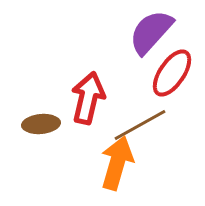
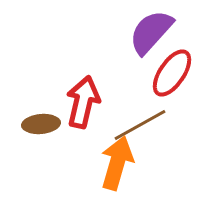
red arrow: moved 5 px left, 4 px down
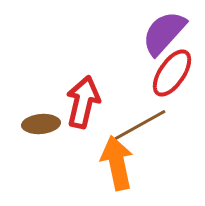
purple semicircle: moved 13 px right, 1 px down
orange arrow: rotated 28 degrees counterclockwise
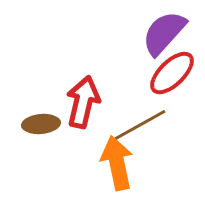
red ellipse: rotated 12 degrees clockwise
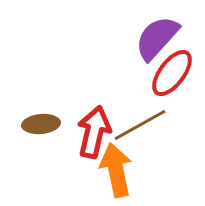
purple semicircle: moved 7 px left, 5 px down
red ellipse: rotated 9 degrees counterclockwise
red arrow: moved 11 px right, 30 px down
orange arrow: moved 1 px left, 7 px down
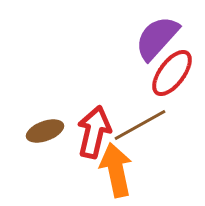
brown ellipse: moved 4 px right, 7 px down; rotated 15 degrees counterclockwise
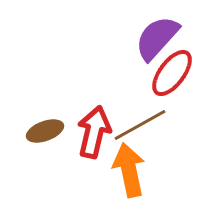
orange arrow: moved 13 px right
